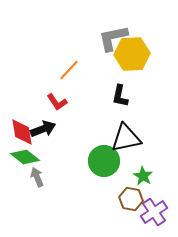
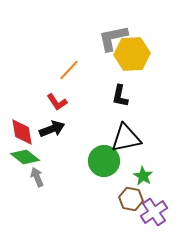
black arrow: moved 9 px right
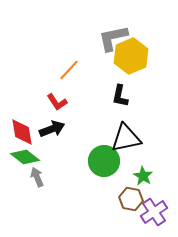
yellow hexagon: moved 1 px left, 2 px down; rotated 20 degrees counterclockwise
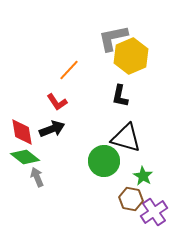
black triangle: rotated 28 degrees clockwise
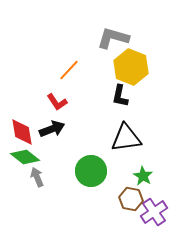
gray L-shape: rotated 28 degrees clockwise
yellow hexagon: moved 11 px down; rotated 16 degrees counterclockwise
black triangle: rotated 24 degrees counterclockwise
green circle: moved 13 px left, 10 px down
